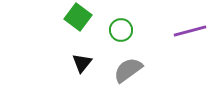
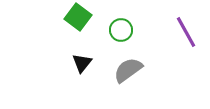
purple line: moved 4 px left, 1 px down; rotated 76 degrees clockwise
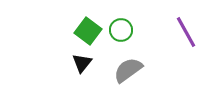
green square: moved 10 px right, 14 px down
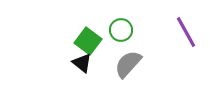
green square: moved 10 px down
black triangle: rotated 30 degrees counterclockwise
gray semicircle: moved 6 px up; rotated 12 degrees counterclockwise
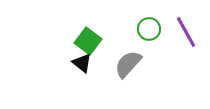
green circle: moved 28 px right, 1 px up
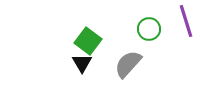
purple line: moved 11 px up; rotated 12 degrees clockwise
black triangle: rotated 20 degrees clockwise
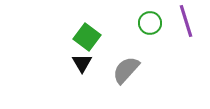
green circle: moved 1 px right, 6 px up
green square: moved 1 px left, 4 px up
gray semicircle: moved 2 px left, 6 px down
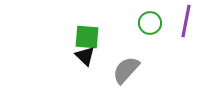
purple line: rotated 28 degrees clockwise
green square: rotated 32 degrees counterclockwise
black triangle: moved 3 px right, 7 px up; rotated 15 degrees counterclockwise
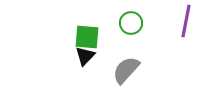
green circle: moved 19 px left
black triangle: rotated 30 degrees clockwise
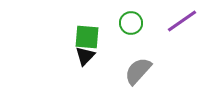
purple line: moved 4 px left; rotated 44 degrees clockwise
gray semicircle: moved 12 px right, 1 px down
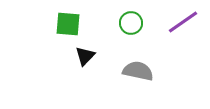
purple line: moved 1 px right, 1 px down
green square: moved 19 px left, 13 px up
gray semicircle: rotated 60 degrees clockwise
